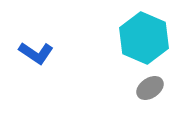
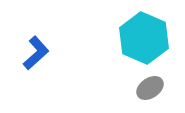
blue L-shape: rotated 76 degrees counterclockwise
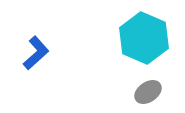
gray ellipse: moved 2 px left, 4 px down
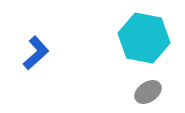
cyan hexagon: rotated 12 degrees counterclockwise
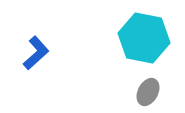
gray ellipse: rotated 28 degrees counterclockwise
